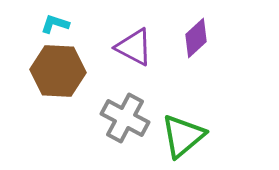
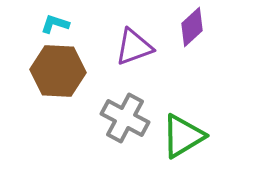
purple diamond: moved 4 px left, 11 px up
purple triangle: rotated 48 degrees counterclockwise
green triangle: rotated 9 degrees clockwise
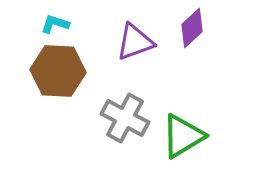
purple diamond: moved 1 px down
purple triangle: moved 1 px right, 5 px up
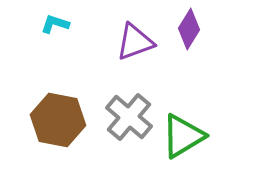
purple diamond: moved 3 px left, 1 px down; rotated 15 degrees counterclockwise
brown hexagon: moved 49 px down; rotated 8 degrees clockwise
gray cross: moved 4 px right, 1 px up; rotated 12 degrees clockwise
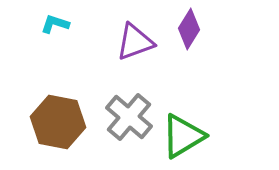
brown hexagon: moved 2 px down
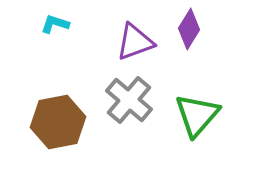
gray cross: moved 17 px up
brown hexagon: rotated 22 degrees counterclockwise
green triangle: moved 14 px right, 21 px up; rotated 18 degrees counterclockwise
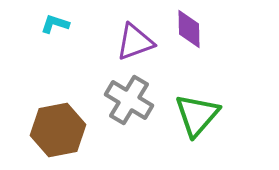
purple diamond: rotated 33 degrees counterclockwise
gray cross: rotated 9 degrees counterclockwise
brown hexagon: moved 8 px down
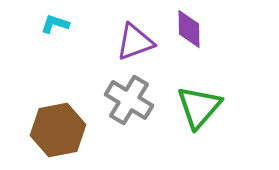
green triangle: moved 2 px right, 8 px up
